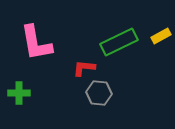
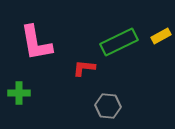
gray hexagon: moved 9 px right, 13 px down
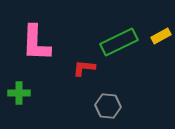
pink L-shape: rotated 12 degrees clockwise
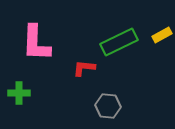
yellow rectangle: moved 1 px right, 1 px up
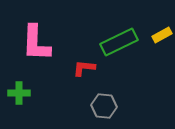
gray hexagon: moved 4 px left
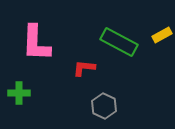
green rectangle: rotated 54 degrees clockwise
gray hexagon: rotated 20 degrees clockwise
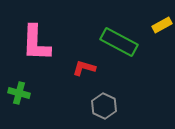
yellow rectangle: moved 10 px up
red L-shape: rotated 10 degrees clockwise
green cross: rotated 15 degrees clockwise
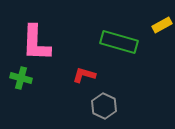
green rectangle: rotated 12 degrees counterclockwise
red L-shape: moved 7 px down
green cross: moved 2 px right, 15 px up
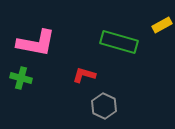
pink L-shape: rotated 81 degrees counterclockwise
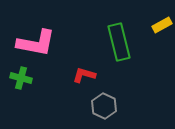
green rectangle: rotated 60 degrees clockwise
